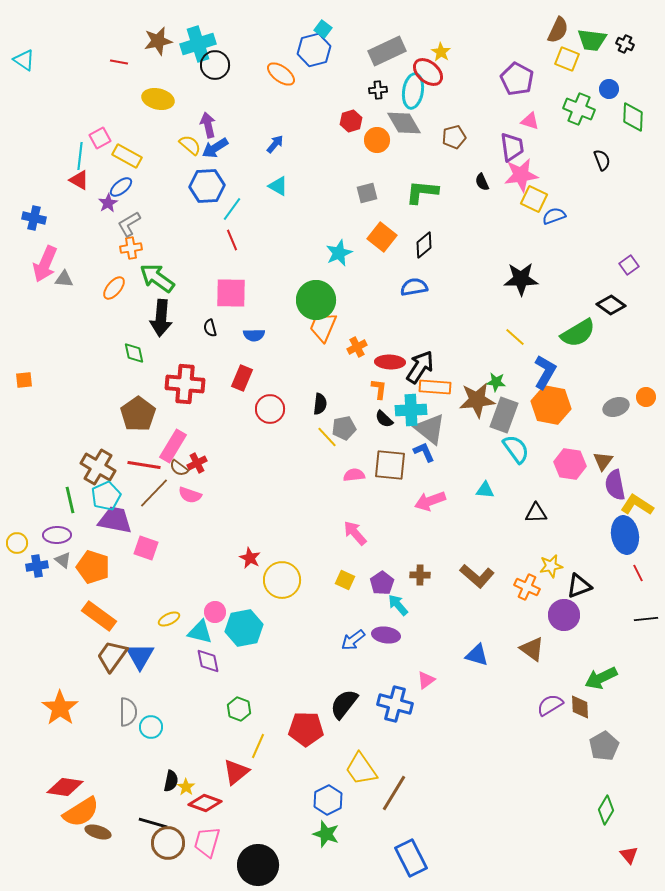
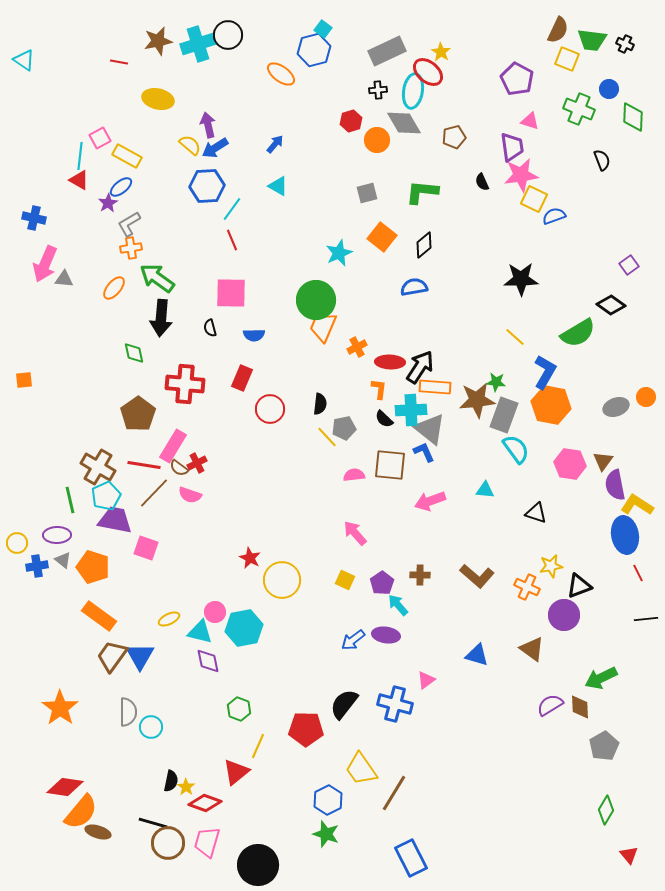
black circle at (215, 65): moved 13 px right, 30 px up
black triangle at (536, 513): rotated 20 degrees clockwise
orange semicircle at (81, 812): rotated 18 degrees counterclockwise
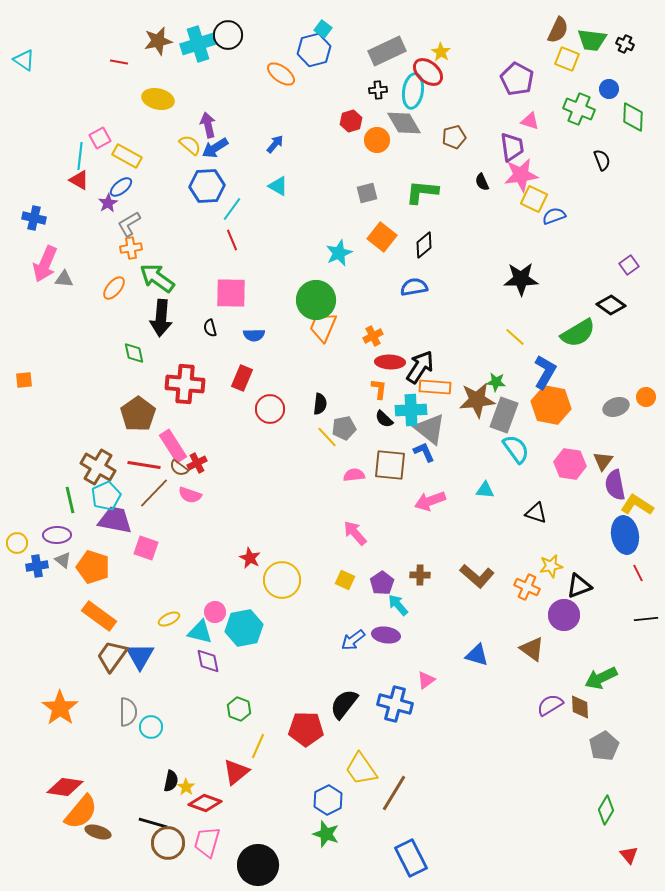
orange cross at (357, 347): moved 16 px right, 11 px up
pink rectangle at (173, 446): rotated 64 degrees counterclockwise
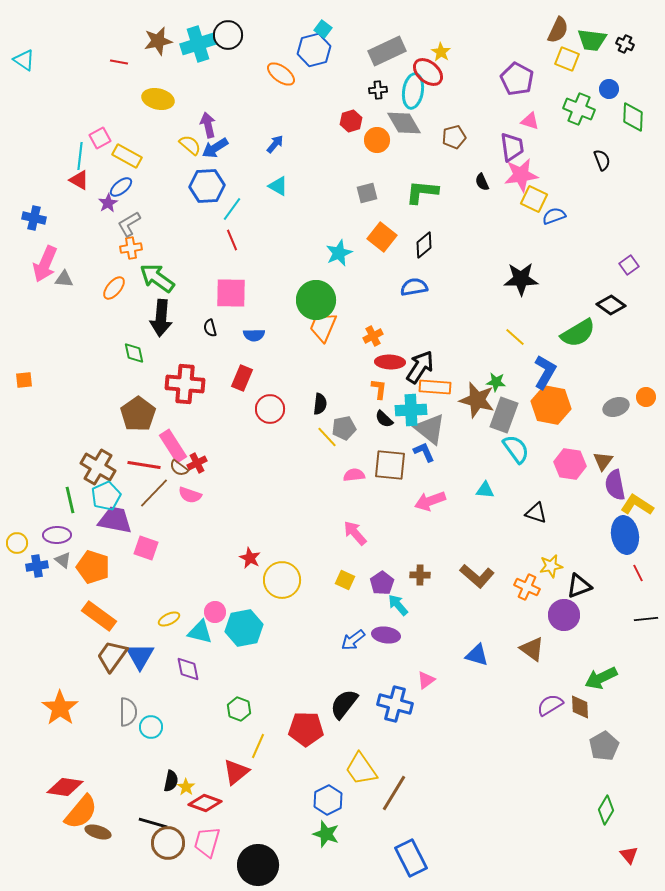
brown star at (477, 400): rotated 21 degrees clockwise
purple diamond at (208, 661): moved 20 px left, 8 px down
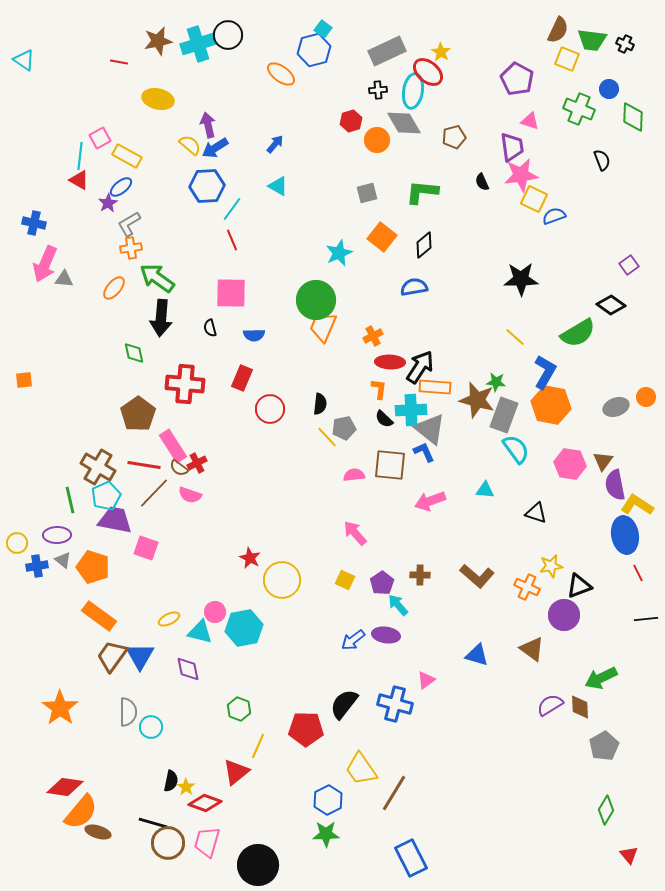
blue cross at (34, 218): moved 5 px down
green star at (326, 834): rotated 20 degrees counterclockwise
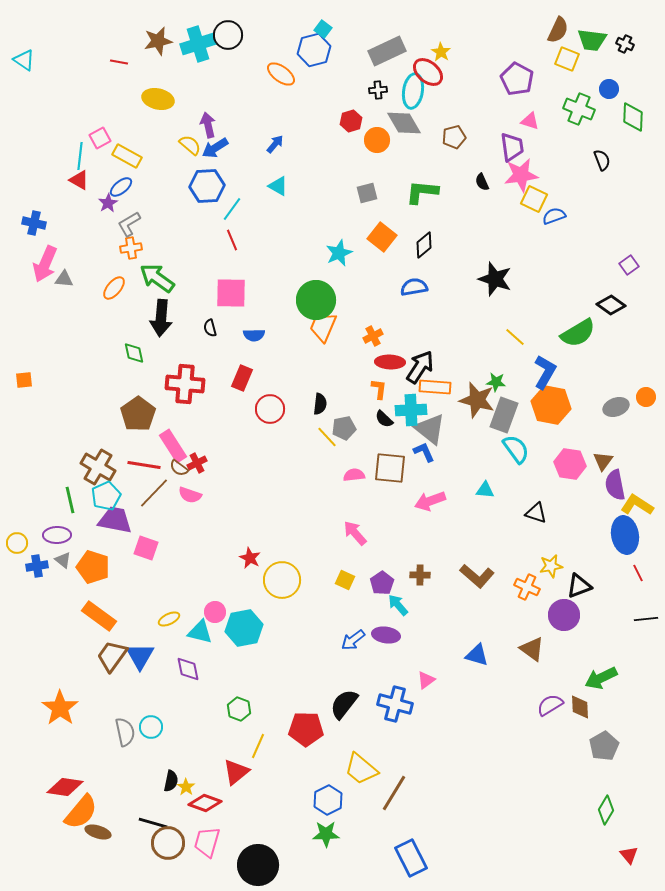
black star at (521, 279): moved 26 px left; rotated 20 degrees clockwise
brown square at (390, 465): moved 3 px down
gray semicircle at (128, 712): moved 3 px left, 20 px down; rotated 12 degrees counterclockwise
yellow trapezoid at (361, 769): rotated 15 degrees counterclockwise
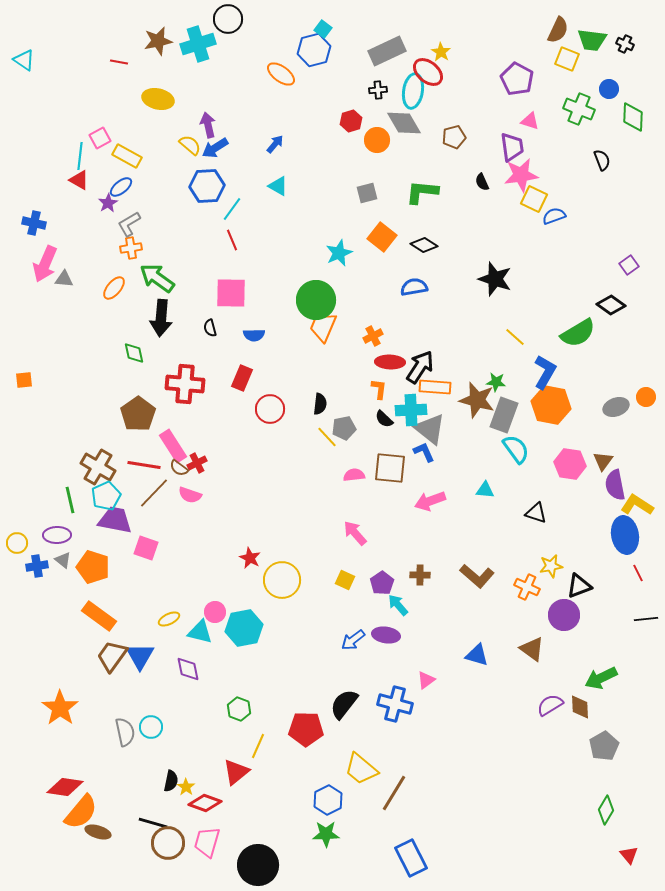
black circle at (228, 35): moved 16 px up
black diamond at (424, 245): rotated 72 degrees clockwise
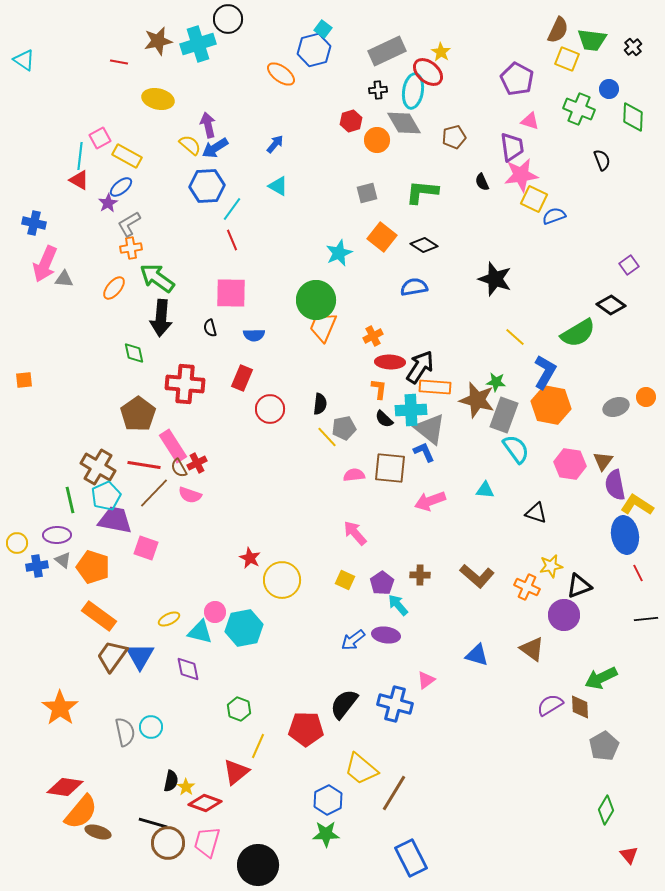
black cross at (625, 44): moved 8 px right, 3 px down; rotated 24 degrees clockwise
brown semicircle at (179, 468): rotated 24 degrees clockwise
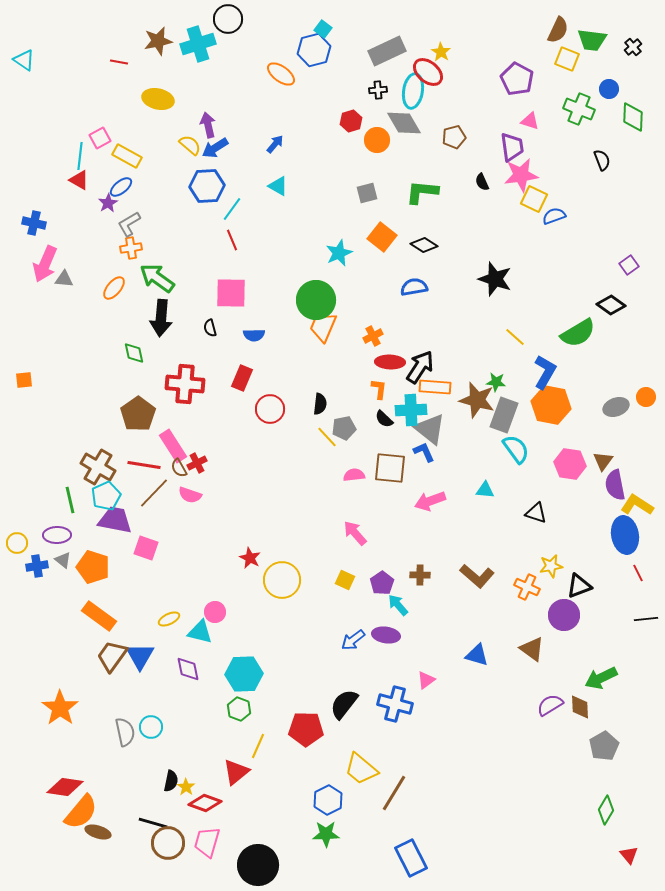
cyan hexagon at (244, 628): moved 46 px down; rotated 9 degrees clockwise
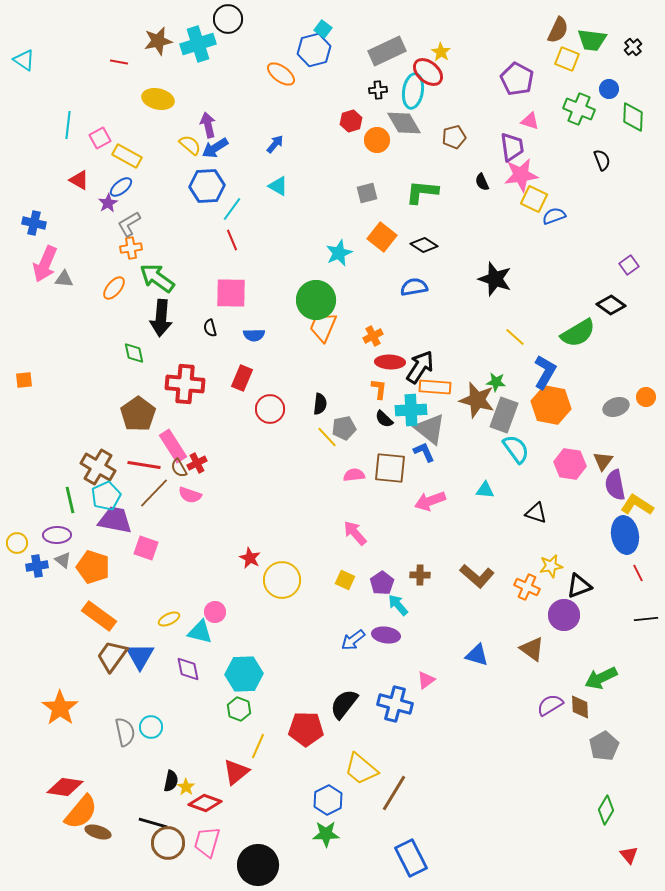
cyan line at (80, 156): moved 12 px left, 31 px up
